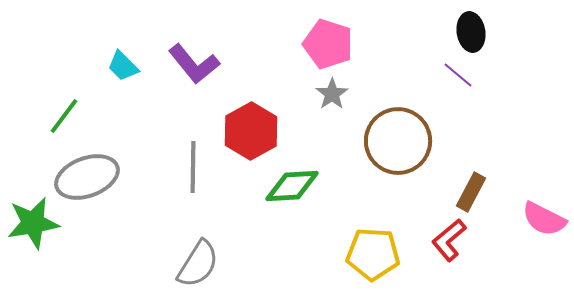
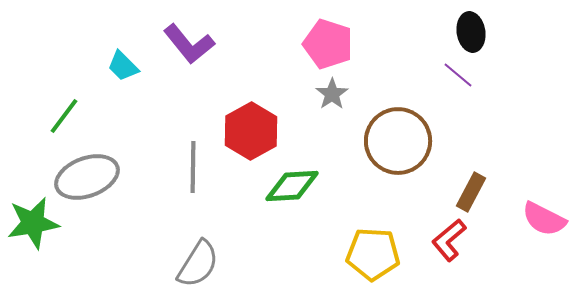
purple L-shape: moved 5 px left, 20 px up
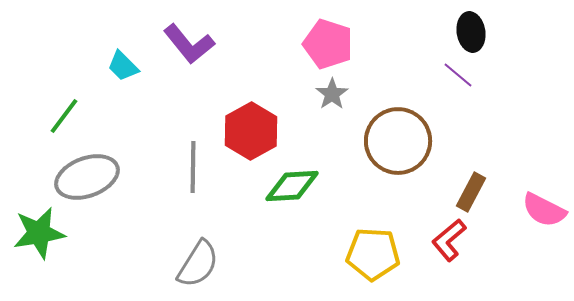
pink semicircle: moved 9 px up
green star: moved 6 px right, 10 px down
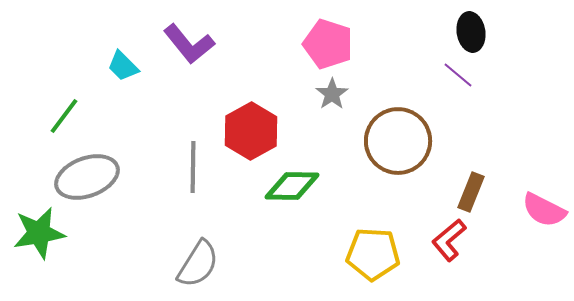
green diamond: rotated 4 degrees clockwise
brown rectangle: rotated 6 degrees counterclockwise
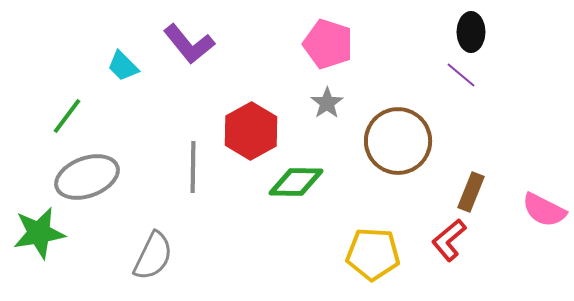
black ellipse: rotated 9 degrees clockwise
purple line: moved 3 px right
gray star: moved 5 px left, 9 px down
green line: moved 3 px right
green diamond: moved 4 px right, 4 px up
gray semicircle: moved 45 px left, 8 px up; rotated 6 degrees counterclockwise
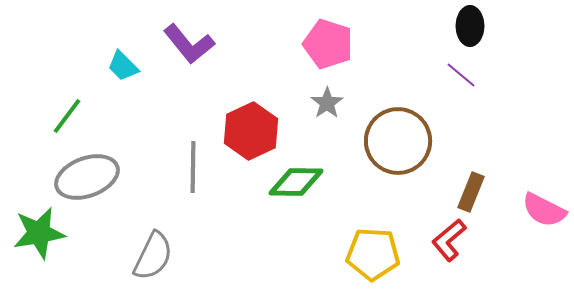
black ellipse: moved 1 px left, 6 px up
red hexagon: rotated 4 degrees clockwise
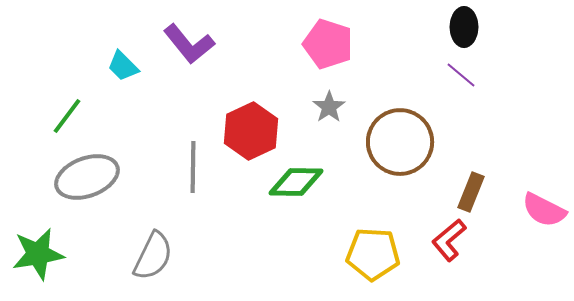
black ellipse: moved 6 px left, 1 px down
gray star: moved 2 px right, 4 px down
brown circle: moved 2 px right, 1 px down
green star: moved 1 px left, 21 px down
